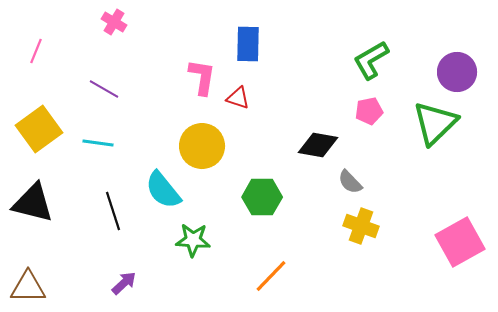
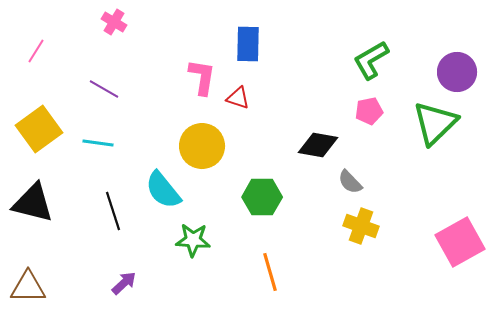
pink line: rotated 10 degrees clockwise
orange line: moved 1 px left, 4 px up; rotated 60 degrees counterclockwise
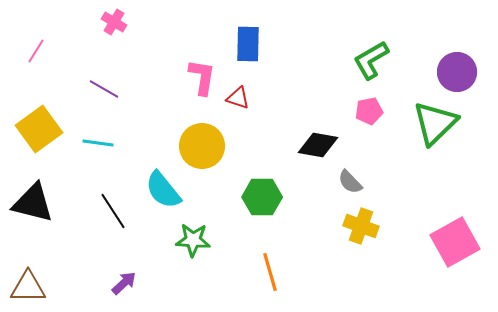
black line: rotated 15 degrees counterclockwise
pink square: moved 5 px left
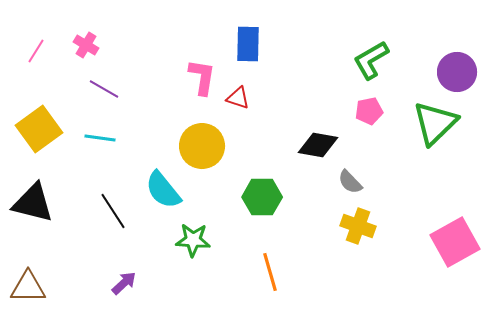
pink cross: moved 28 px left, 23 px down
cyan line: moved 2 px right, 5 px up
yellow cross: moved 3 px left
